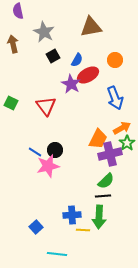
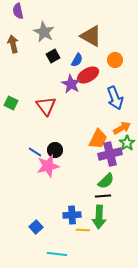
brown triangle: moved 9 px down; rotated 40 degrees clockwise
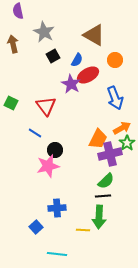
brown triangle: moved 3 px right, 1 px up
blue line: moved 19 px up
blue cross: moved 15 px left, 7 px up
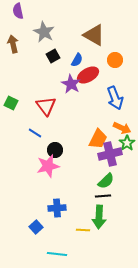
orange arrow: rotated 54 degrees clockwise
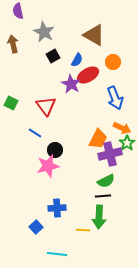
orange circle: moved 2 px left, 2 px down
green semicircle: rotated 18 degrees clockwise
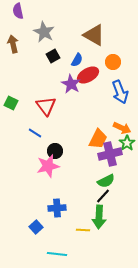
blue arrow: moved 5 px right, 6 px up
black circle: moved 1 px down
black line: rotated 42 degrees counterclockwise
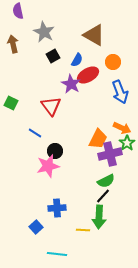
red triangle: moved 5 px right
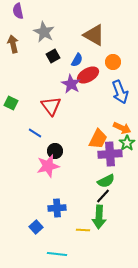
purple cross: rotated 10 degrees clockwise
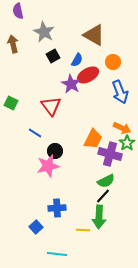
orange trapezoid: moved 5 px left
purple cross: rotated 20 degrees clockwise
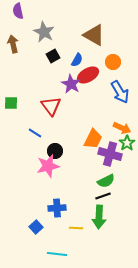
blue arrow: rotated 10 degrees counterclockwise
green square: rotated 24 degrees counterclockwise
black line: rotated 28 degrees clockwise
yellow line: moved 7 px left, 2 px up
